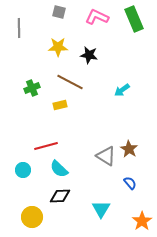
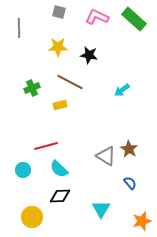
green rectangle: rotated 25 degrees counterclockwise
orange star: rotated 18 degrees clockwise
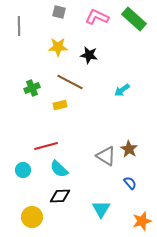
gray line: moved 2 px up
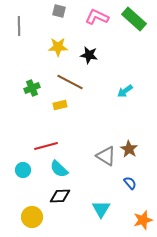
gray square: moved 1 px up
cyan arrow: moved 3 px right, 1 px down
orange star: moved 1 px right, 1 px up
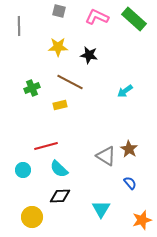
orange star: moved 1 px left
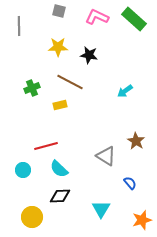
brown star: moved 7 px right, 8 px up
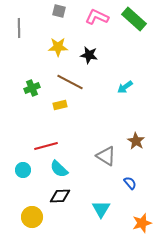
gray line: moved 2 px down
cyan arrow: moved 4 px up
orange star: moved 3 px down
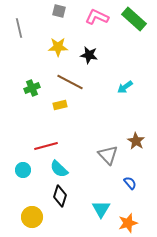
gray line: rotated 12 degrees counterclockwise
gray triangle: moved 2 px right, 1 px up; rotated 15 degrees clockwise
black diamond: rotated 70 degrees counterclockwise
orange star: moved 14 px left
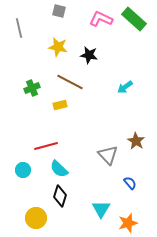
pink L-shape: moved 4 px right, 2 px down
yellow star: rotated 12 degrees clockwise
yellow circle: moved 4 px right, 1 px down
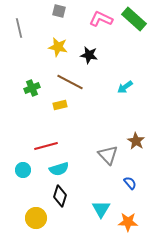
cyan semicircle: rotated 60 degrees counterclockwise
orange star: moved 1 px up; rotated 18 degrees clockwise
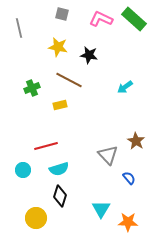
gray square: moved 3 px right, 3 px down
brown line: moved 1 px left, 2 px up
blue semicircle: moved 1 px left, 5 px up
